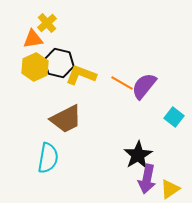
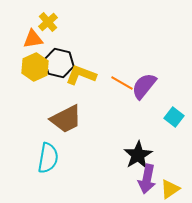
yellow cross: moved 1 px right, 1 px up
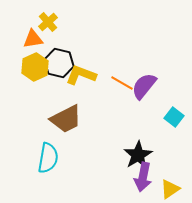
purple arrow: moved 4 px left, 2 px up
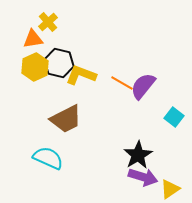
purple semicircle: moved 1 px left
cyan semicircle: rotated 76 degrees counterclockwise
purple arrow: rotated 84 degrees counterclockwise
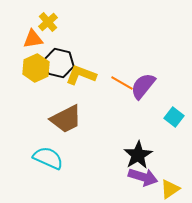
yellow hexagon: moved 1 px right, 1 px down
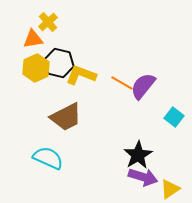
brown trapezoid: moved 2 px up
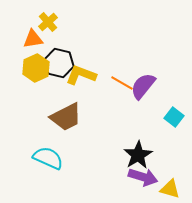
yellow triangle: rotated 50 degrees clockwise
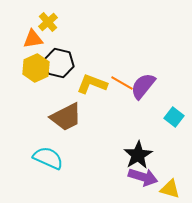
yellow L-shape: moved 11 px right, 9 px down
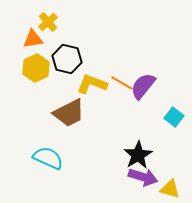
black hexagon: moved 8 px right, 4 px up
brown trapezoid: moved 3 px right, 4 px up
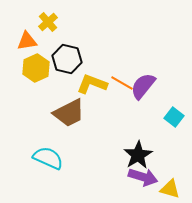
orange triangle: moved 6 px left, 2 px down
